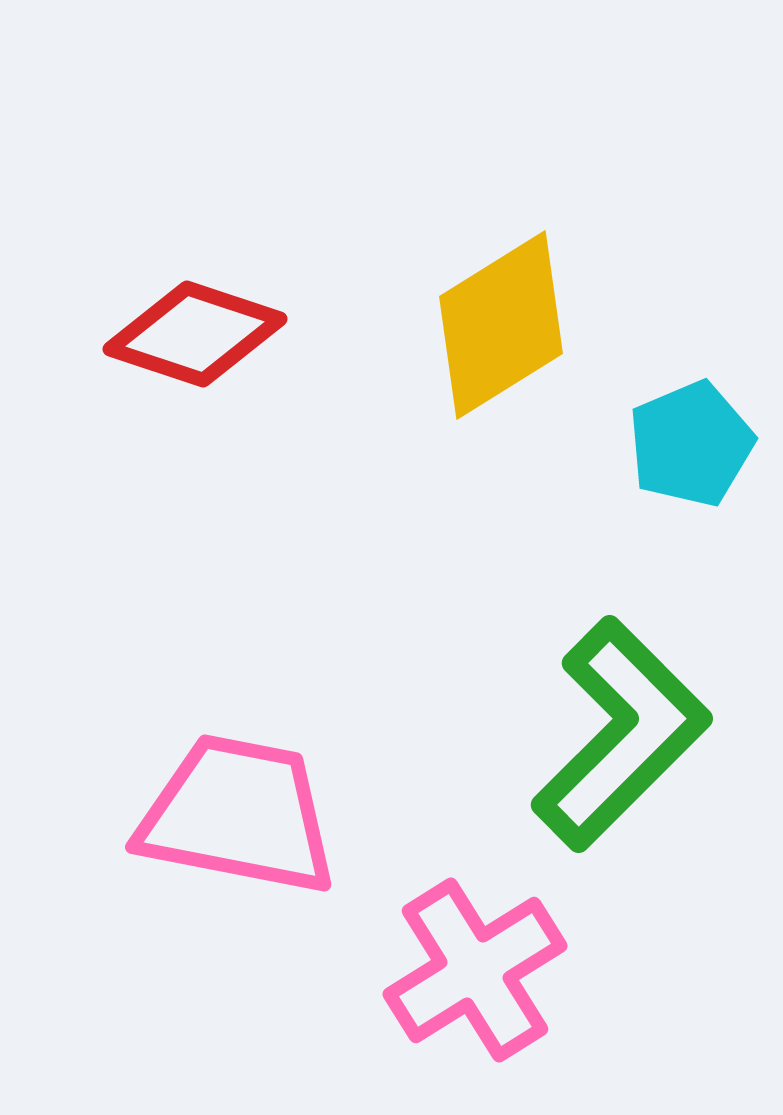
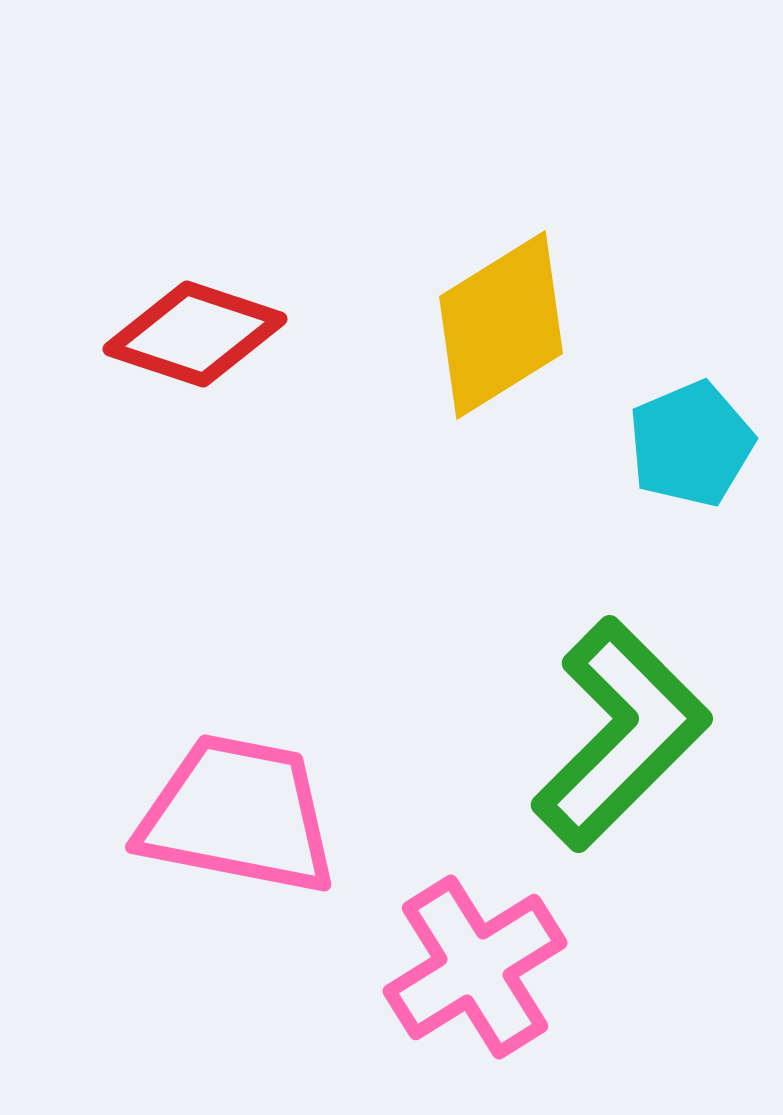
pink cross: moved 3 px up
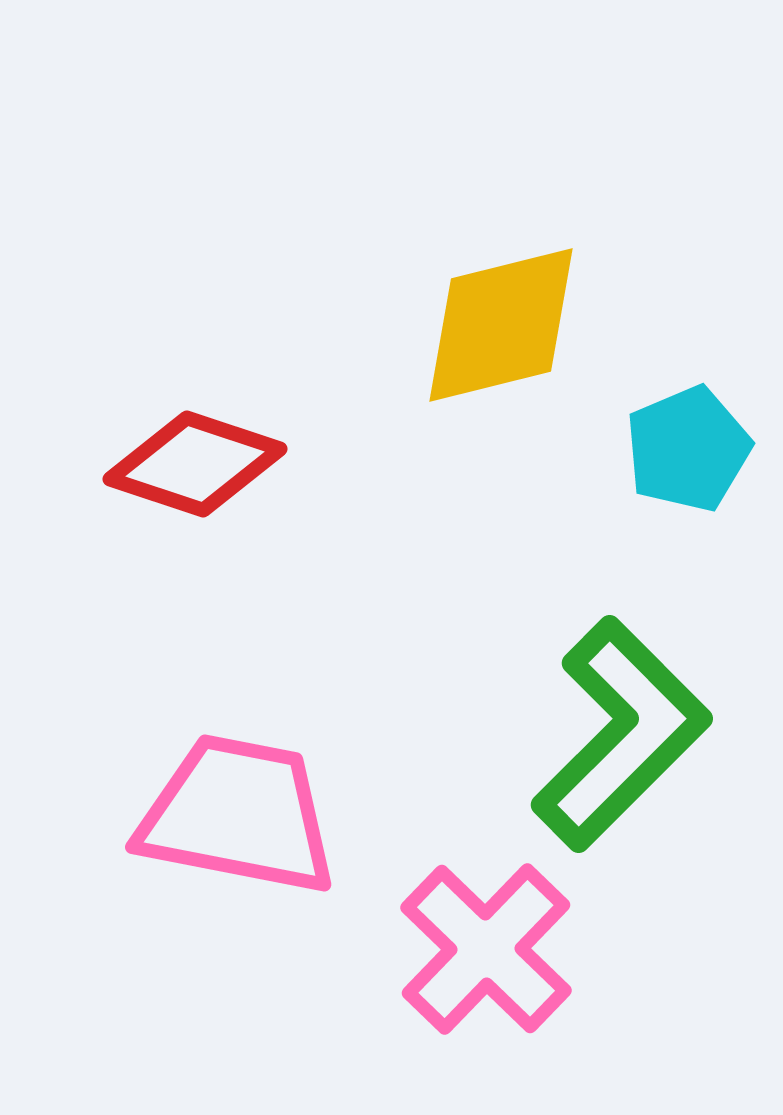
yellow diamond: rotated 18 degrees clockwise
red diamond: moved 130 px down
cyan pentagon: moved 3 px left, 5 px down
pink cross: moved 11 px right, 18 px up; rotated 14 degrees counterclockwise
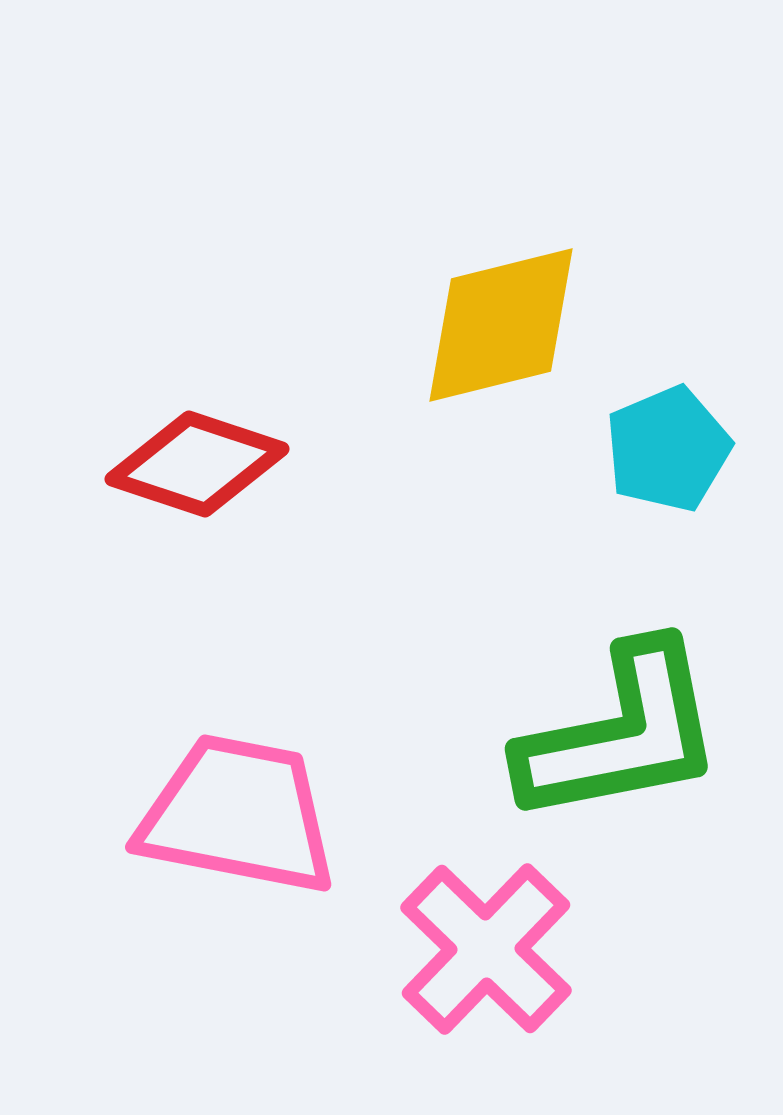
cyan pentagon: moved 20 px left
red diamond: moved 2 px right
green L-shape: rotated 34 degrees clockwise
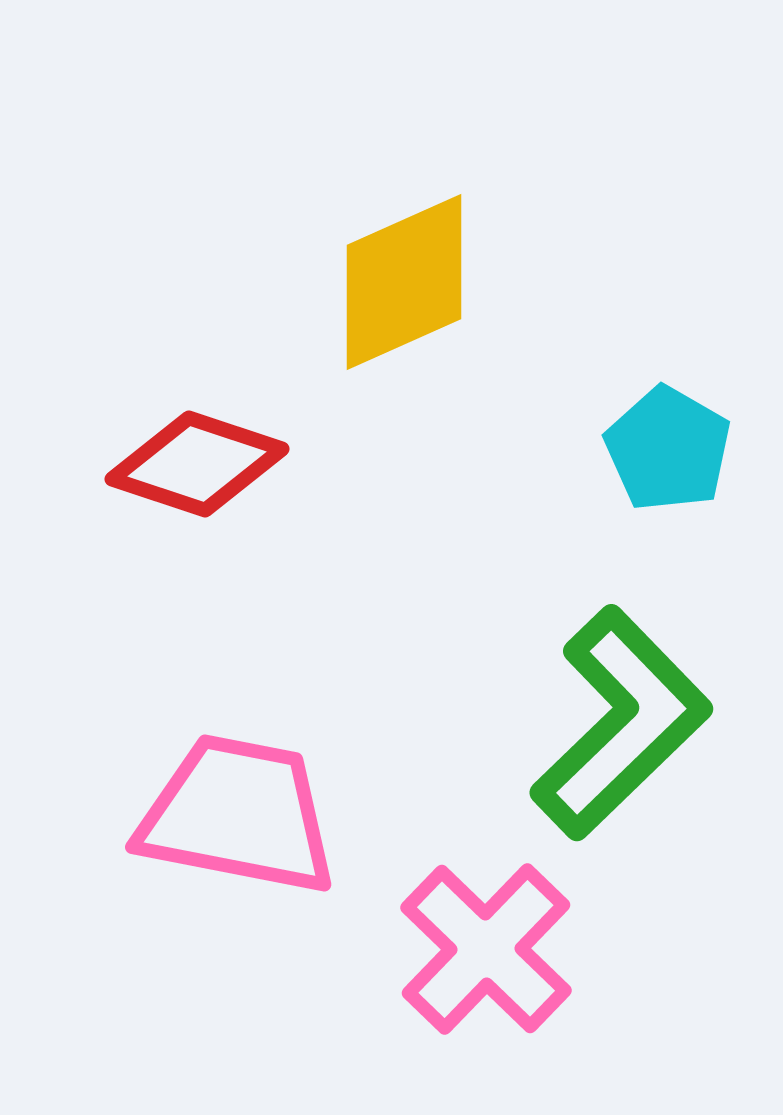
yellow diamond: moved 97 px left, 43 px up; rotated 10 degrees counterclockwise
cyan pentagon: rotated 19 degrees counterclockwise
green L-shape: moved 11 px up; rotated 33 degrees counterclockwise
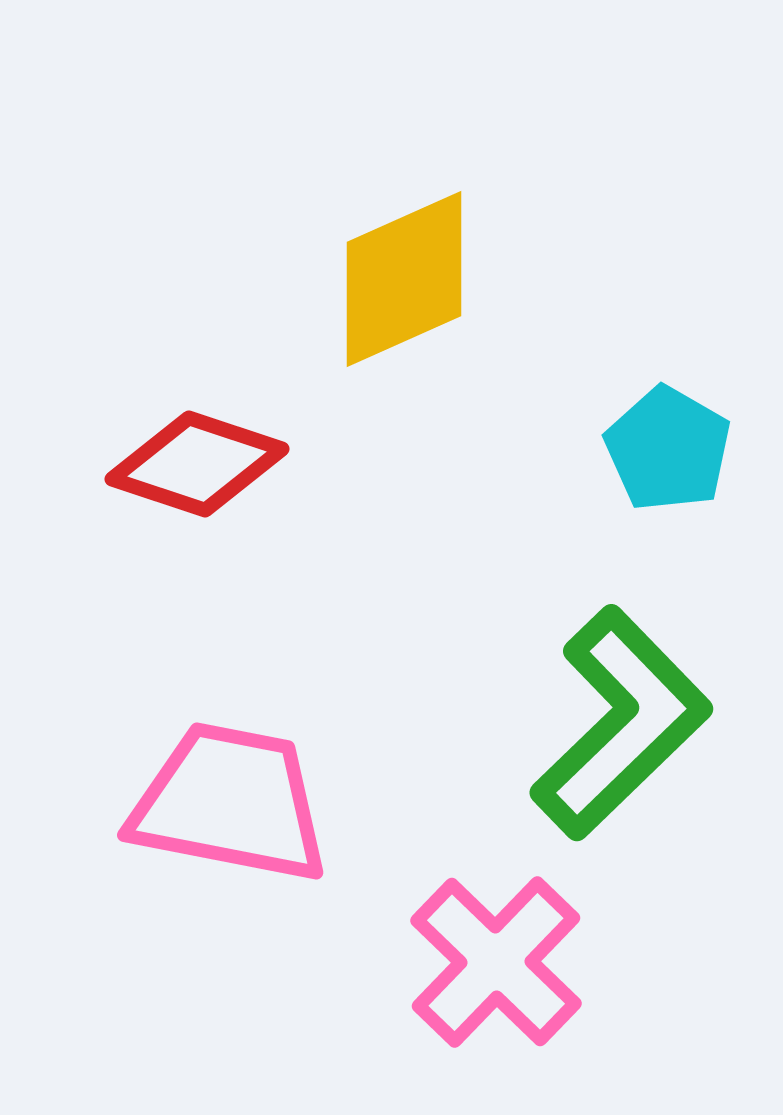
yellow diamond: moved 3 px up
pink trapezoid: moved 8 px left, 12 px up
pink cross: moved 10 px right, 13 px down
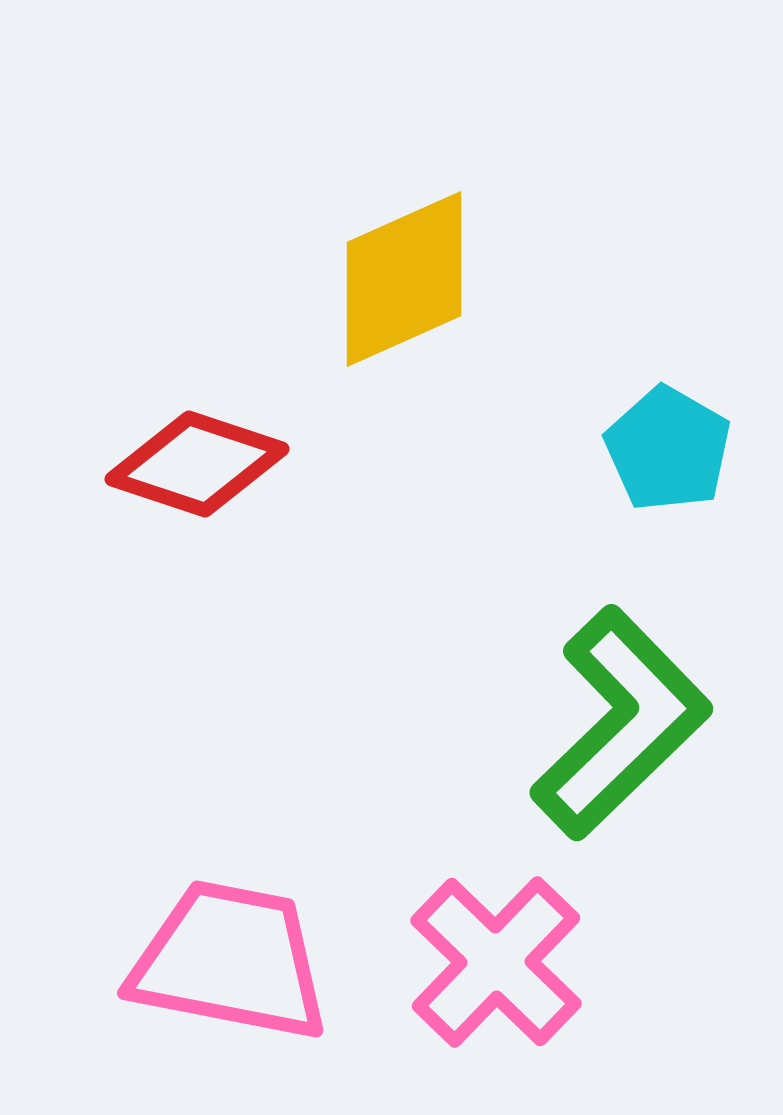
pink trapezoid: moved 158 px down
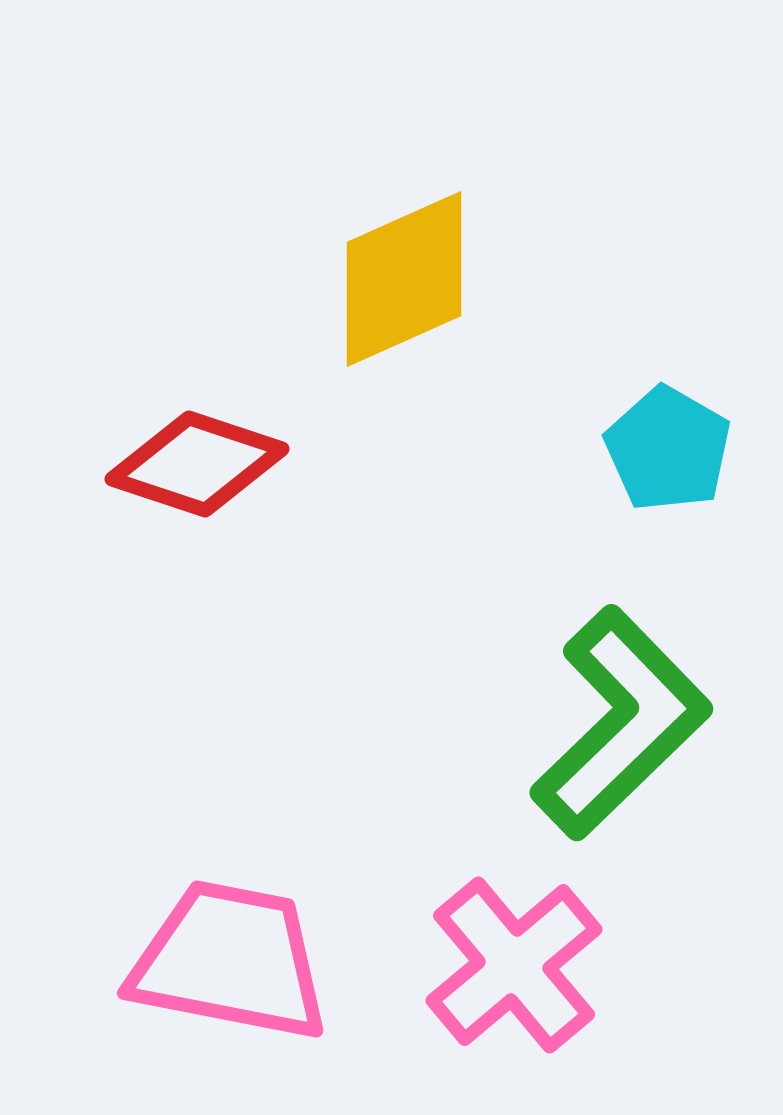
pink cross: moved 18 px right, 3 px down; rotated 6 degrees clockwise
